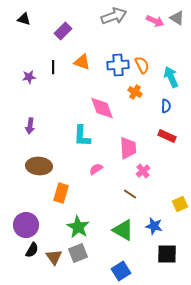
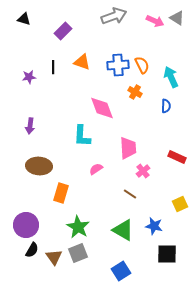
red rectangle: moved 10 px right, 21 px down
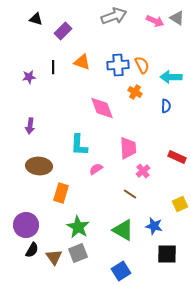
black triangle: moved 12 px right
cyan arrow: rotated 65 degrees counterclockwise
cyan L-shape: moved 3 px left, 9 px down
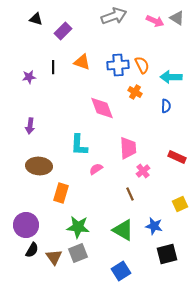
brown line: rotated 32 degrees clockwise
green star: rotated 25 degrees counterclockwise
black square: rotated 15 degrees counterclockwise
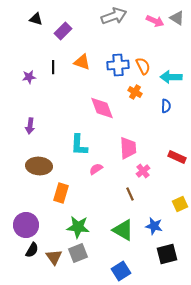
orange semicircle: moved 1 px right, 1 px down
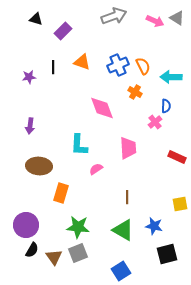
blue cross: rotated 20 degrees counterclockwise
pink cross: moved 12 px right, 49 px up
brown line: moved 3 px left, 3 px down; rotated 24 degrees clockwise
yellow square: rotated 14 degrees clockwise
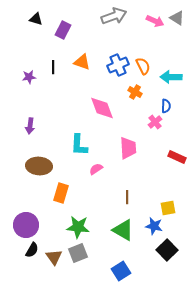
purple rectangle: moved 1 px up; rotated 18 degrees counterclockwise
yellow square: moved 12 px left, 4 px down
black square: moved 4 px up; rotated 30 degrees counterclockwise
